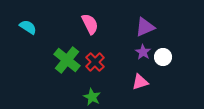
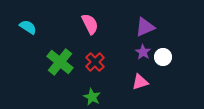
green cross: moved 7 px left, 2 px down
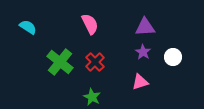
purple triangle: rotated 20 degrees clockwise
white circle: moved 10 px right
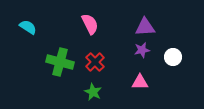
purple star: moved 1 px left, 2 px up; rotated 28 degrees clockwise
green cross: rotated 24 degrees counterclockwise
pink triangle: rotated 18 degrees clockwise
green star: moved 1 px right, 5 px up
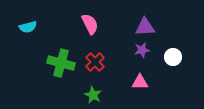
cyan semicircle: rotated 132 degrees clockwise
green cross: moved 1 px right, 1 px down
green star: moved 3 px down
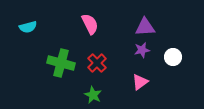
red cross: moved 2 px right, 1 px down
pink triangle: rotated 36 degrees counterclockwise
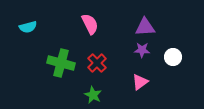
purple star: rotated 14 degrees clockwise
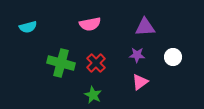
pink semicircle: rotated 105 degrees clockwise
purple star: moved 5 px left, 5 px down
red cross: moved 1 px left
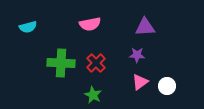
white circle: moved 6 px left, 29 px down
green cross: rotated 12 degrees counterclockwise
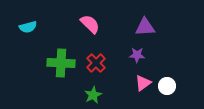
pink semicircle: rotated 125 degrees counterclockwise
pink triangle: moved 3 px right, 1 px down
green star: rotated 18 degrees clockwise
